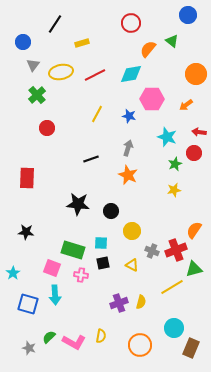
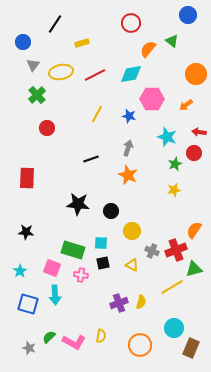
cyan star at (13, 273): moved 7 px right, 2 px up
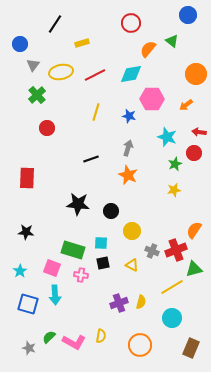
blue circle at (23, 42): moved 3 px left, 2 px down
yellow line at (97, 114): moved 1 px left, 2 px up; rotated 12 degrees counterclockwise
cyan circle at (174, 328): moved 2 px left, 10 px up
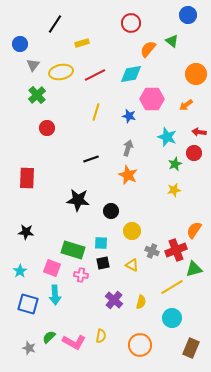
black star at (78, 204): moved 4 px up
purple cross at (119, 303): moved 5 px left, 3 px up; rotated 30 degrees counterclockwise
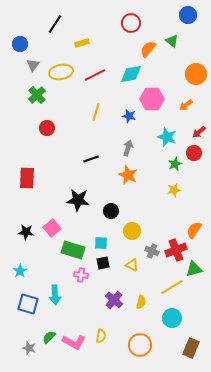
red arrow at (199, 132): rotated 48 degrees counterclockwise
pink square at (52, 268): moved 40 px up; rotated 30 degrees clockwise
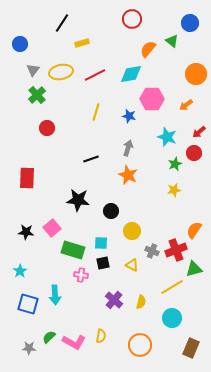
blue circle at (188, 15): moved 2 px right, 8 px down
red circle at (131, 23): moved 1 px right, 4 px up
black line at (55, 24): moved 7 px right, 1 px up
gray triangle at (33, 65): moved 5 px down
gray star at (29, 348): rotated 16 degrees counterclockwise
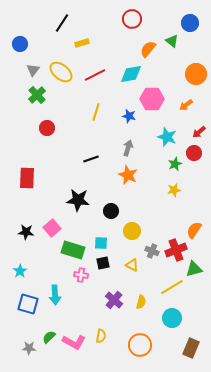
yellow ellipse at (61, 72): rotated 50 degrees clockwise
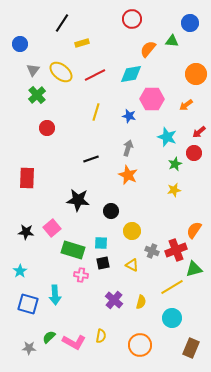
green triangle at (172, 41): rotated 32 degrees counterclockwise
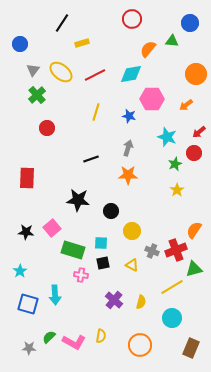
orange star at (128, 175): rotated 24 degrees counterclockwise
yellow star at (174, 190): moved 3 px right; rotated 24 degrees counterclockwise
